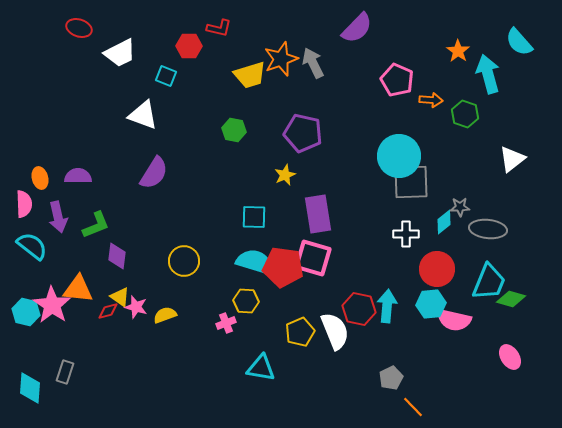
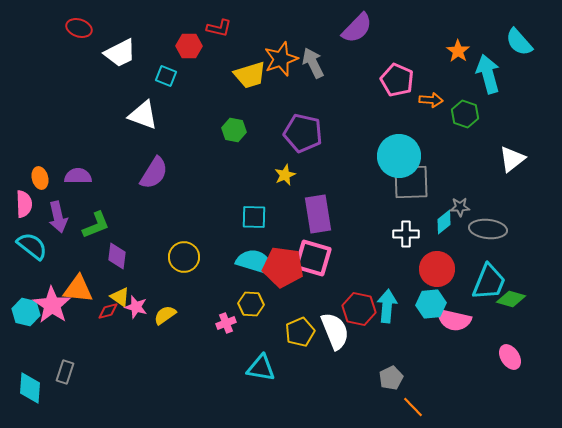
yellow circle at (184, 261): moved 4 px up
yellow hexagon at (246, 301): moved 5 px right, 3 px down
yellow semicircle at (165, 315): rotated 15 degrees counterclockwise
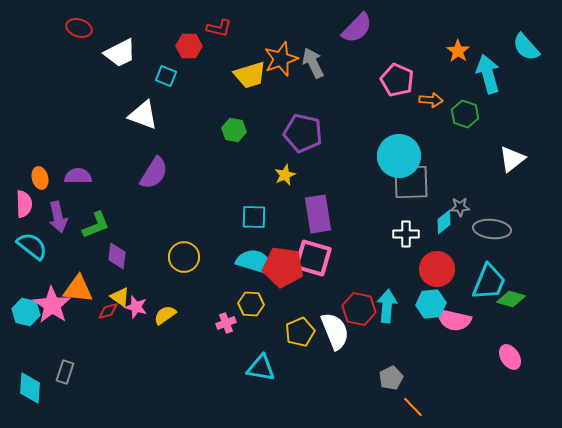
cyan semicircle at (519, 42): moved 7 px right, 5 px down
gray ellipse at (488, 229): moved 4 px right
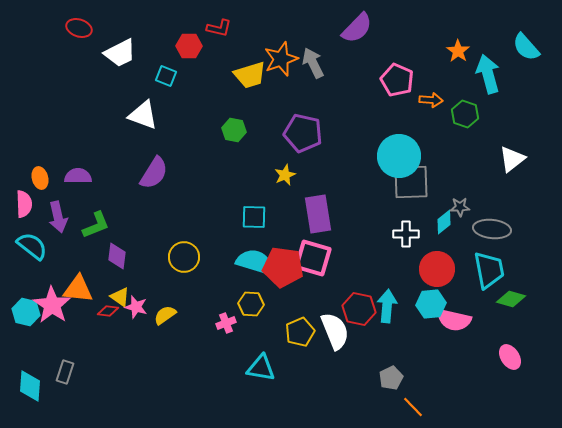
cyan trapezoid at (489, 282): moved 12 px up; rotated 33 degrees counterclockwise
red diamond at (108, 311): rotated 20 degrees clockwise
cyan diamond at (30, 388): moved 2 px up
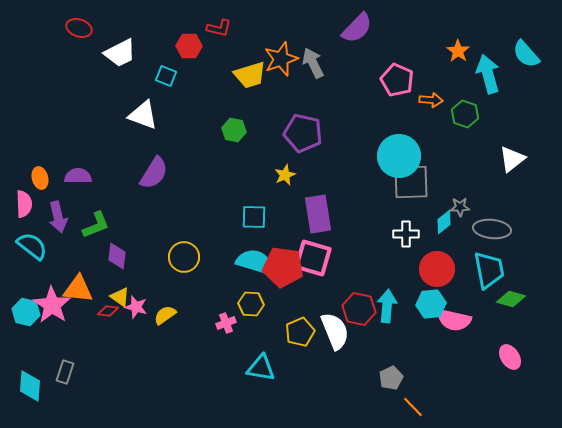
cyan semicircle at (526, 47): moved 7 px down
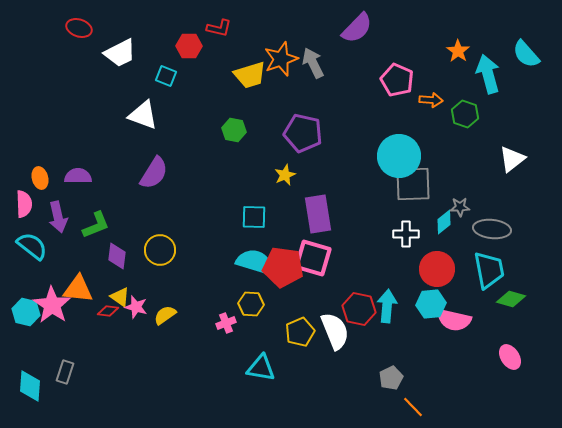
gray square at (411, 182): moved 2 px right, 2 px down
yellow circle at (184, 257): moved 24 px left, 7 px up
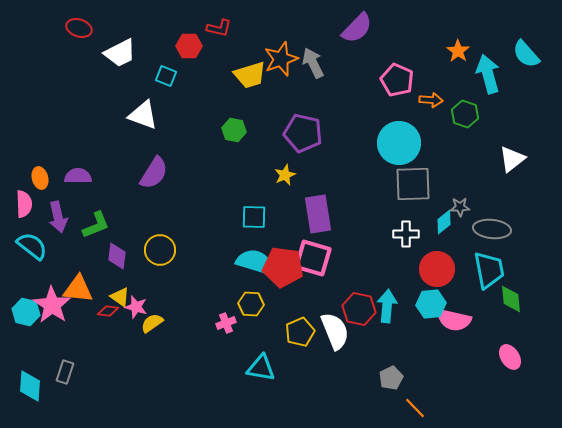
cyan circle at (399, 156): moved 13 px up
green diamond at (511, 299): rotated 68 degrees clockwise
yellow semicircle at (165, 315): moved 13 px left, 8 px down
orange line at (413, 407): moved 2 px right, 1 px down
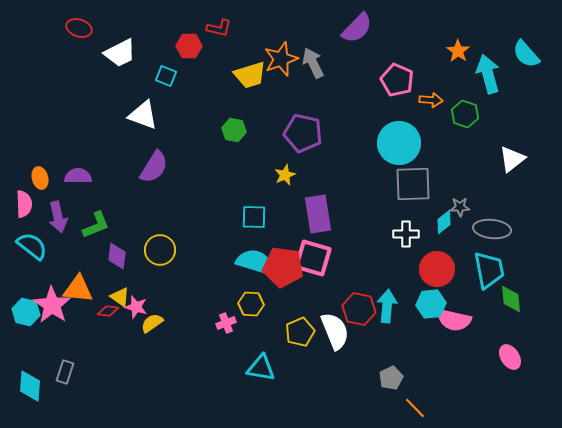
purple semicircle at (154, 173): moved 6 px up
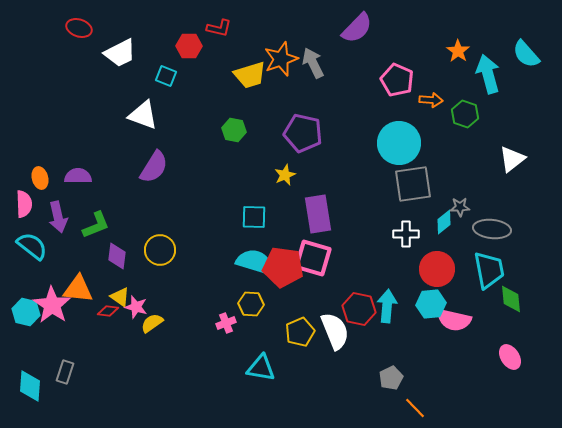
gray square at (413, 184): rotated 6 degrees counterclockwise
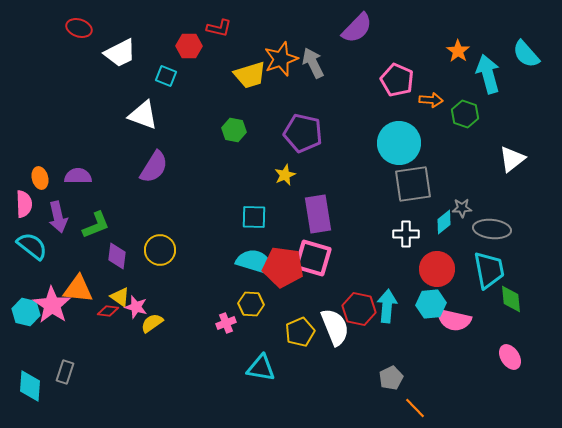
gray star at (460, 207): moved 2 px right, 1 px down
white semicircle at (335, 331): moved 4 px up
